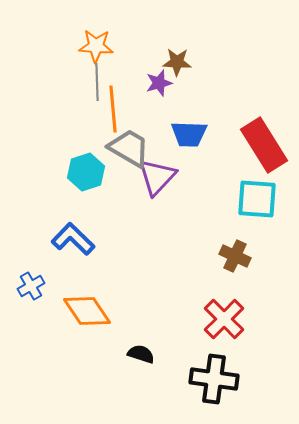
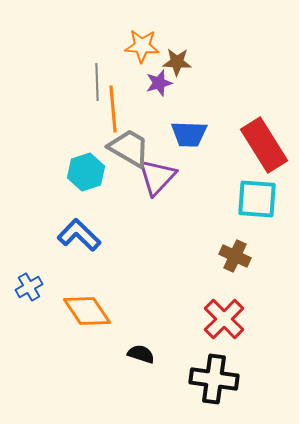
orange star: moved 46 px right
blue L-shape: moved 6 px right, 4 px up
blue cross: moved 2 px left, 1 px down
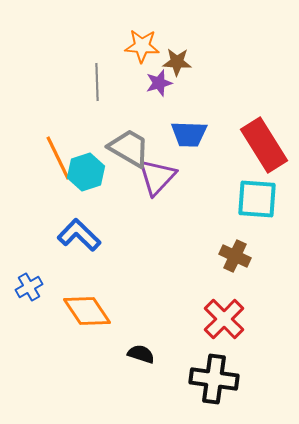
orange line: moved 55 px left, 49 px down; rotated 21 degrees counterclockwise
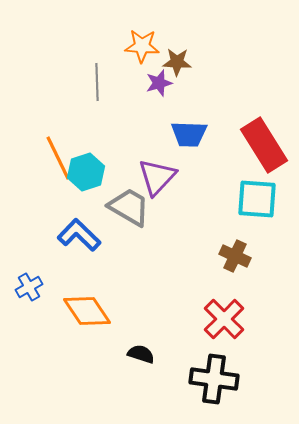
gray trapezoid: moved 59 px down
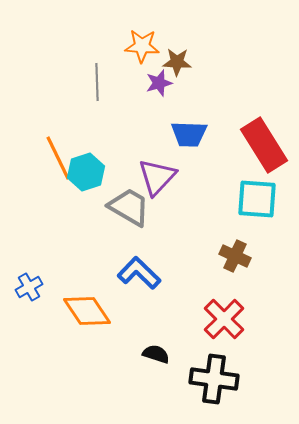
blue L-shape: moved 60 px right, 38 px down
black semicircle: moved 15 px right
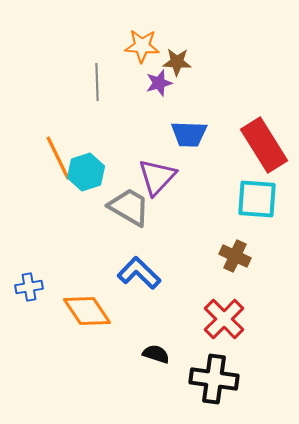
blue cross: rotated 20 degrees clockwise
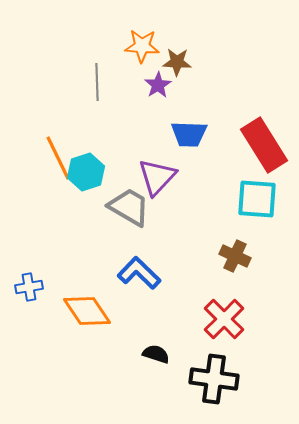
purple star: moved 1 px left, 2 px down; rotated 16 degrees counterclockwise
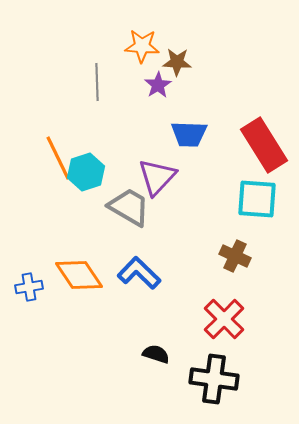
orange diamond: moved 8 px left, 36 px up
